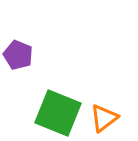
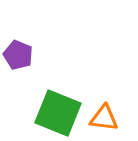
orange triangle: rotated 44 degrees clockwise
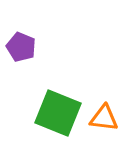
purple pentagon: moved 3 px right, 8 px up
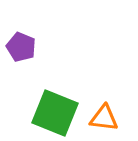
green square: moved 3 px left
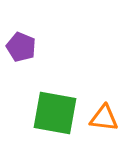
green square: rotated 12 degrees counterclockwise
